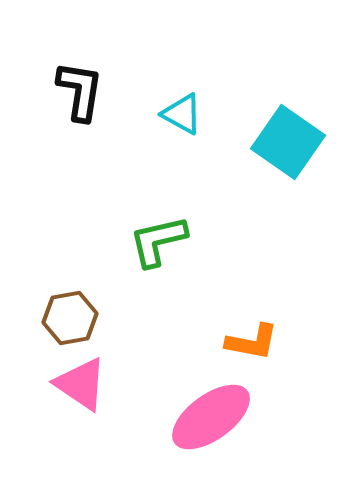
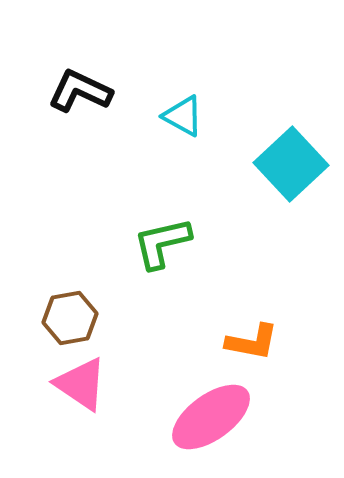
black L-shape: rotated 74 degrees counterclockwise
cyan triangle: moved 1 px right, 2 px down
cyan square: moved 3 px right, 22 px down; rotated 12 degrees clockwise
green L-shape: moved 4 px right, 2 px down
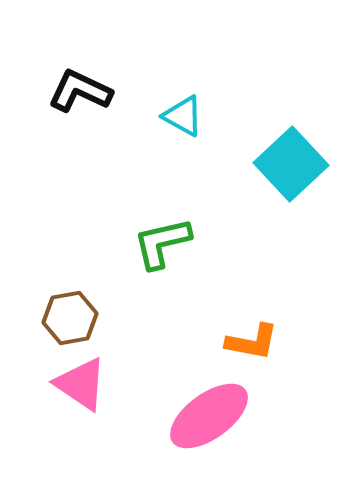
pink ellipse: moved 2 px left, 1 px up
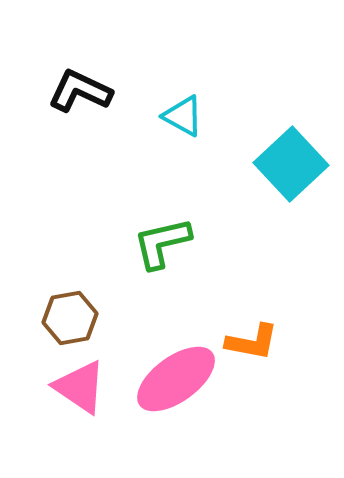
pink triangle: moved 1 px left, 3 px down
pink ellipse: moved 33 px left, 37 px up
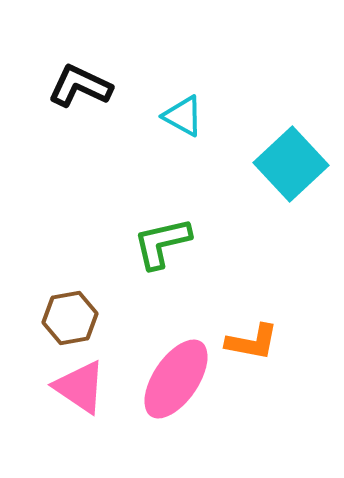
black L-shape: moved 5 px up
pink ellipse: rotated 20 degrees counterclockwise
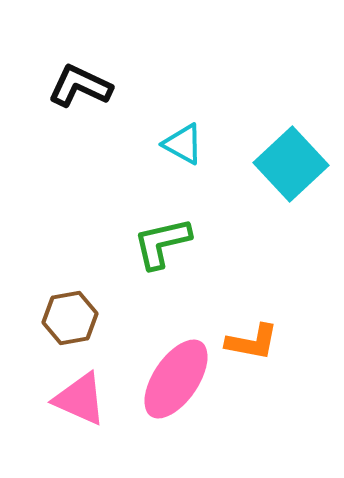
cyan triangle: moved 28 px down
pink triangle: moved 12 px down; rotated 10 degrees counterclockwise
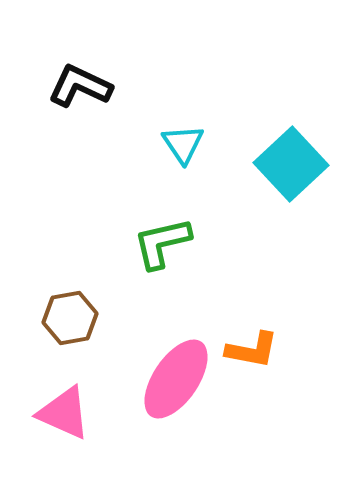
cyan triangle: rotated 27 degrees clockwise
orange L-shape: moved 8 px down
pink triangle: moved 16 px left, 14 px down
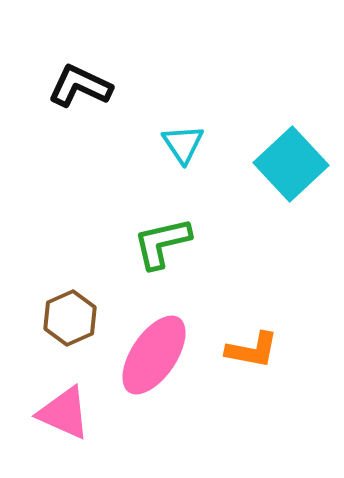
brown hexagon: rotated 14 degrees counterclockwise
pink ellipse: moved 22 px left, 24 px up
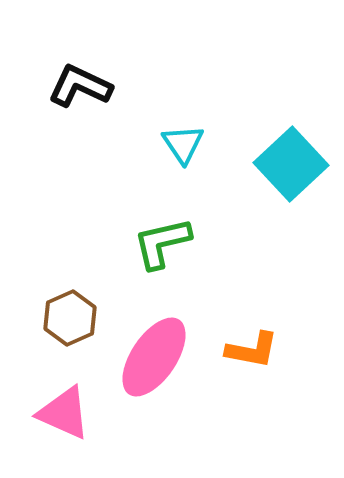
pink ellipse: moved 2 px down
